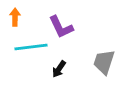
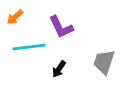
orange arrow: rotated 132 degrees counterclockwise
cyan line: moved 2 px left
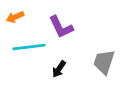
orange arrow: rotated 18 degrees clockwise
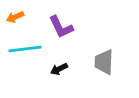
cyan line: moved 4 px left, 2 px down
gray trapezoid: rotated 16 degrees counterclockwise
black arrow: rotated 30 degrees clockwise
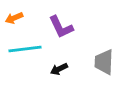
orange arrow: moved 1 px left, 1 px down
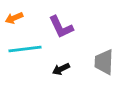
black arrow: moved 2 px right
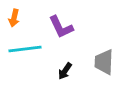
orange arrow: rotated 54 degrees counterclockwise
black arrow: moved 4 px right, 2 px down; rotated 30 degrees counterclockwise
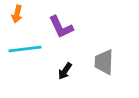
orange arrow: moved 3 px right, 4 px up
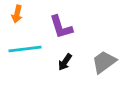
purple L-shape: rotated 8 degrees clockwise
gray trapezoid: rotated 52 degrees clockwise
black arrow: moved 9 px up
